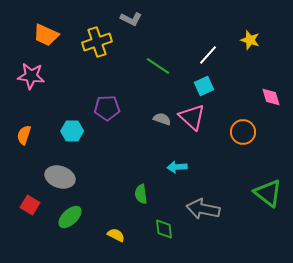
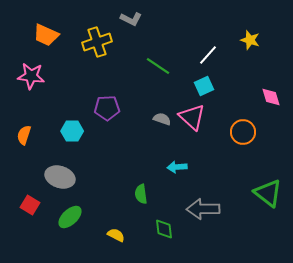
gray arrow: rotated 12 degrees counterclockwise
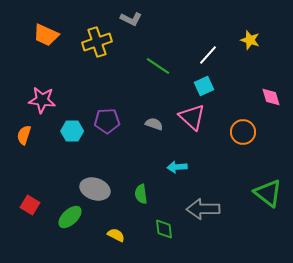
pink star: moved 11 px right, 24 px down
purple pentagon: moved 13 px down
gray semicircle: moved 8 px left, 5 px down
gray ellipse: moved 35 px right, 12 px down
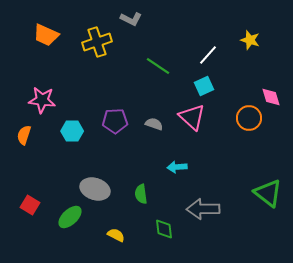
purple pentagon: moved 8 px right
orange circle: moved 6 px right, 14 px up
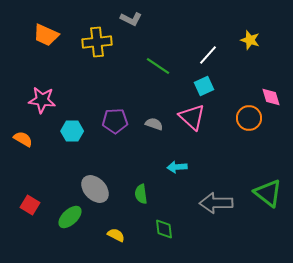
yellow cross: rotated 12 degrees clockwise
orange semicircle: moved 1 px left, 4 px down; rotated 102 degrees clockwise
gray ellipse: rotated 28 degrees clockwise
gray arrow: moved 13 px right, 6 px up
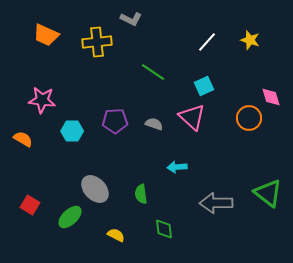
white line: moved 1 px left, 13 px up
green line: moved 5 px left, 6 px down
